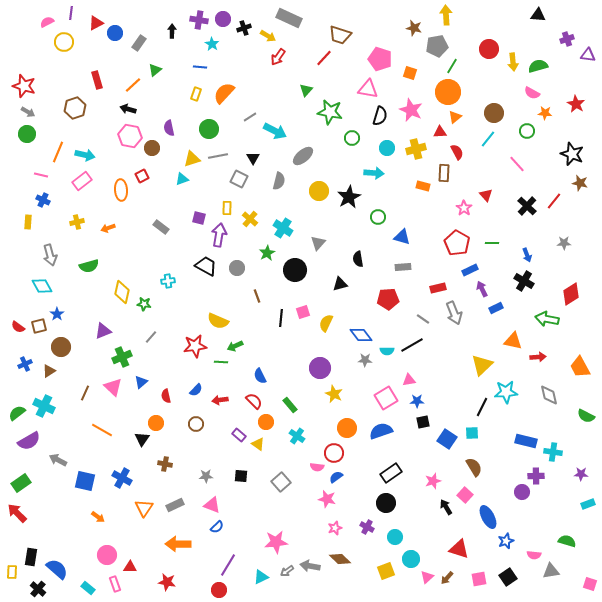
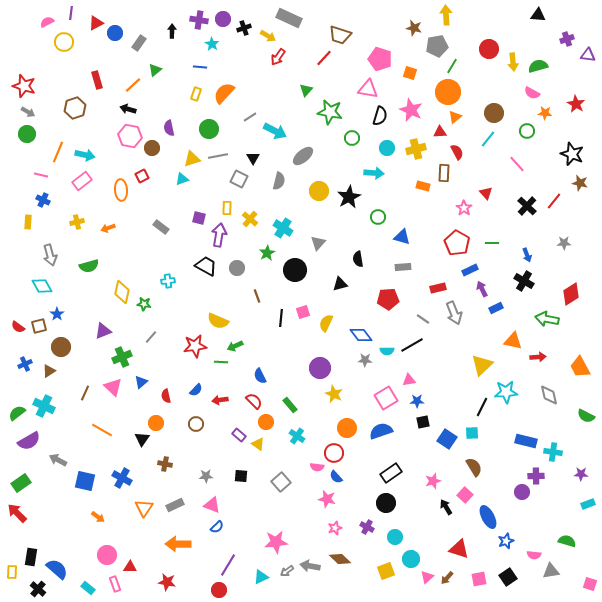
red triangle at (486, 195): moved 2 px up
blue semicircle at (336, 477): rotated 96 degrees counterclockwise
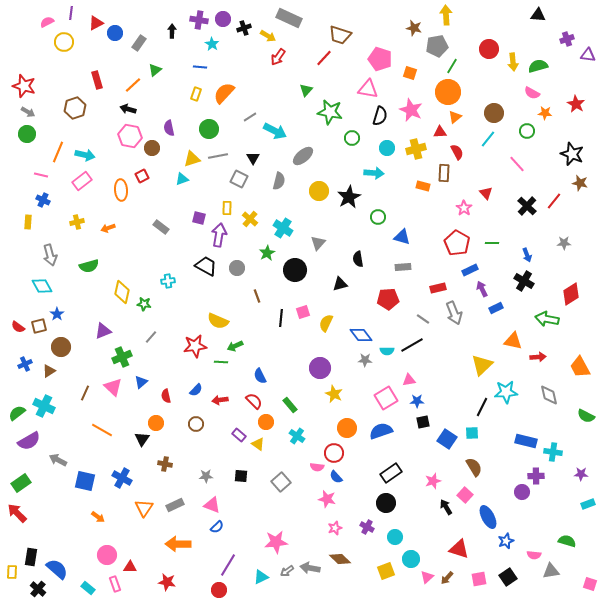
gray arrow at (310, 566): moved 2 px down
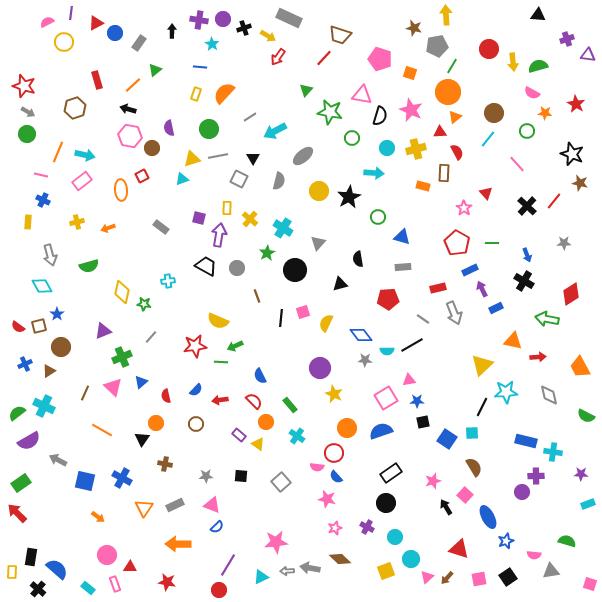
pink triangle at (368, 89): moved 6 px left, 6 px down
cyan arrow at (275, 131): rotated 125 degrees clockwise
gray arrow at (287, 571): rotated 32 degrees clockwise
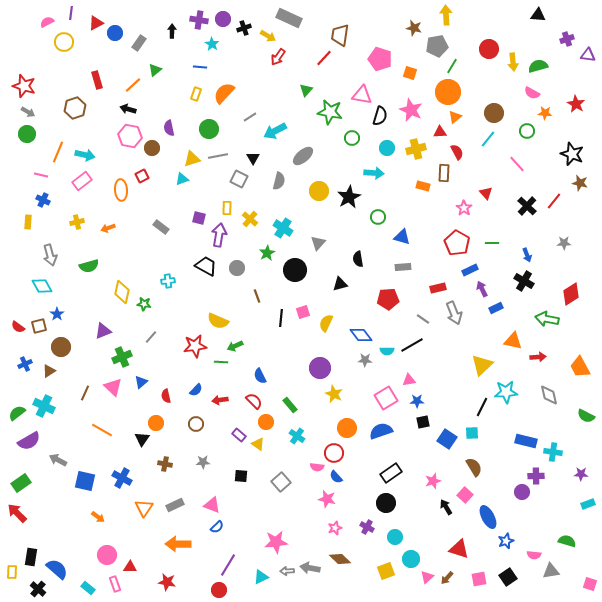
brown trapezoid at (340, 35): rotated 80 degrees clockwise
gray star at (206, 476): moved 3 px left, 14 px up
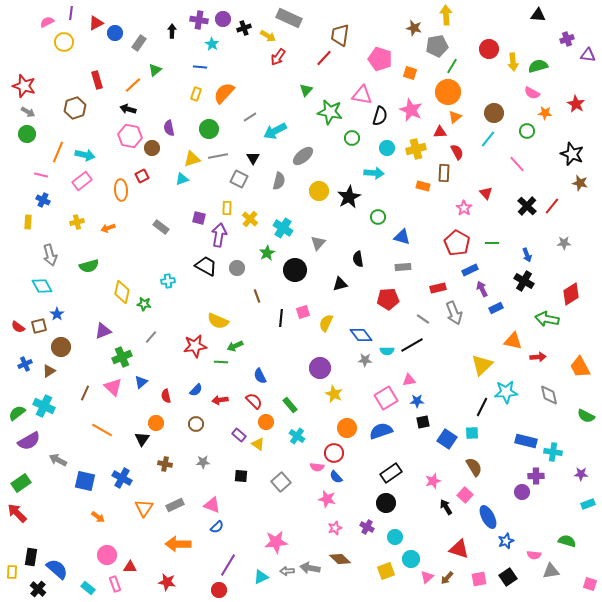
red line at (554, 201): moved 2 px left, 5 px down
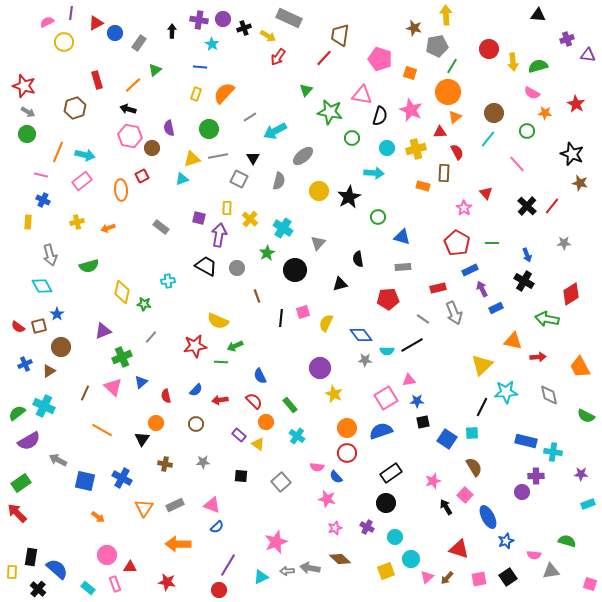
red circle at (334, 453): moved 13 px right
pink star at (276, 542): rotated 15 degrees counterclockwise
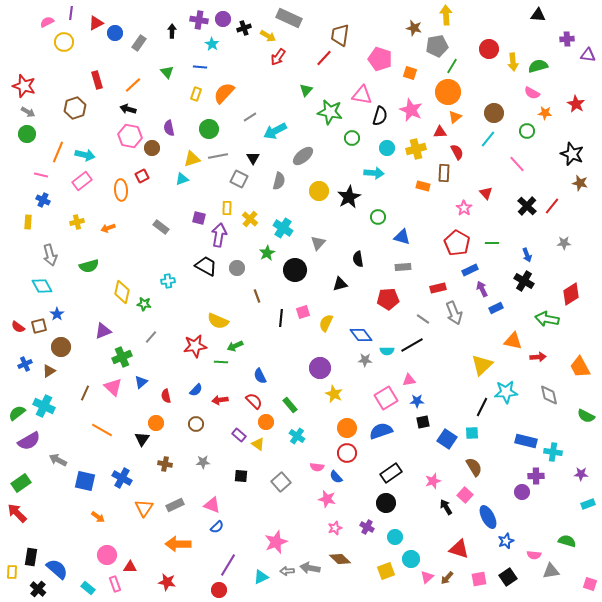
purple cross at (567, 39): rotated 16 degrees clockwise
green triangle at (155, 70): moved 12 px right, 2 px down; rotated 32 degrees counterclockwise
